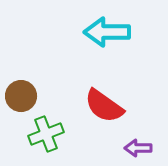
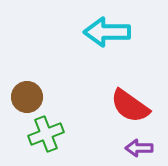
brown circle: moved 6 px right, 1 px down
red semicircle: moved 26 px right
purple arrow: moved 1 px right
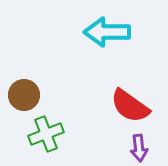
brown circle: moved 3 px left, 2 px up
purple arrow: rotated 96 degrees counterclockwise
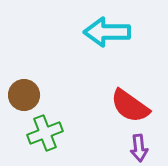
green cross: moved 1 px left, 1 px up
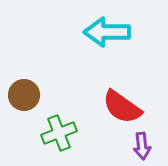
red semicircle: moved 8 px left, 1 px down
green cross: moved 14 px right
purple arrow: moved 3 px right, 2 px up
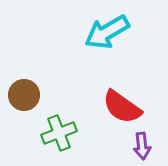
cyan arrow: rotated 30 degrees counterclockwise
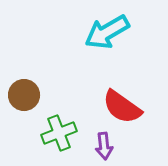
purple arrow: moved 38 px left
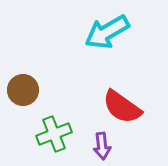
brown circle: moved 1 px left, 5 px up
green cross: moved 5 px left, 1 px down
purple arrow: moved 2 px left
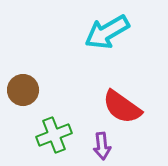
green cross: moved 1 px down
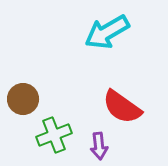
brown circle: moved 9 px down
purple arrow: moved 3 px left
